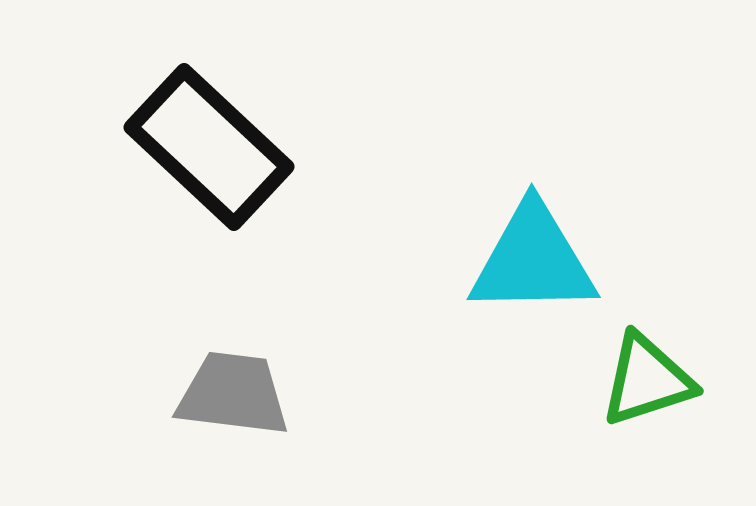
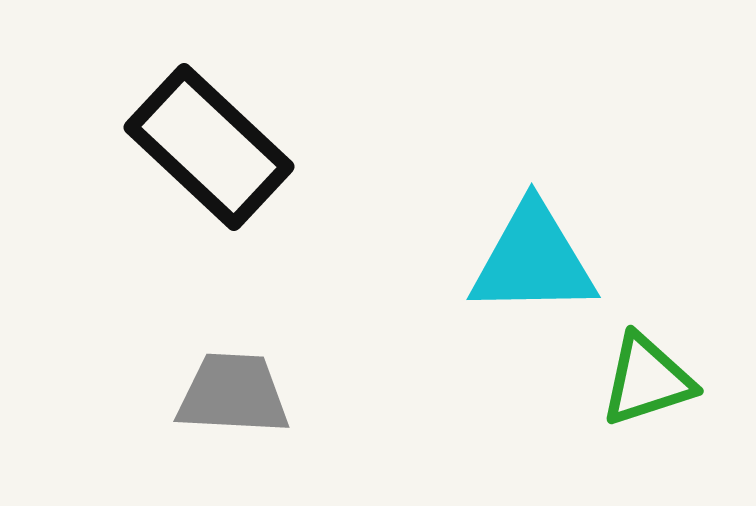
gray trapezoid: rotated 4 degrees counterclockwise
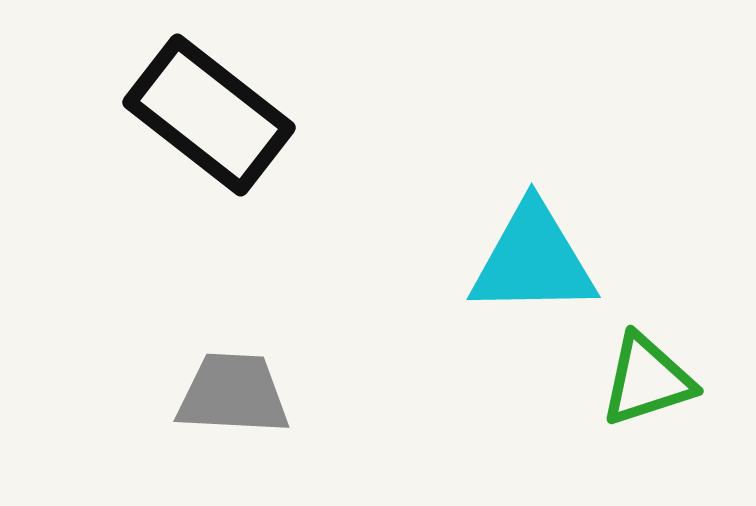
black rectangle: moved 32 px up; rotated 5 degrees counterclockwise
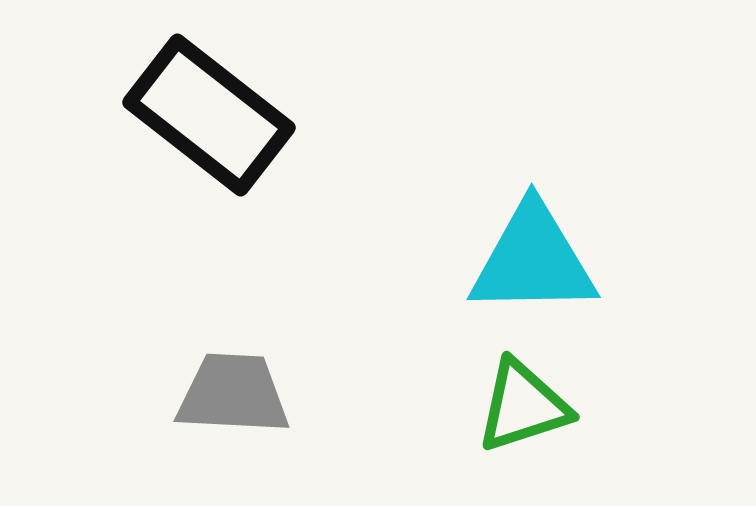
green triangle: moved 124 px left, 26 px down
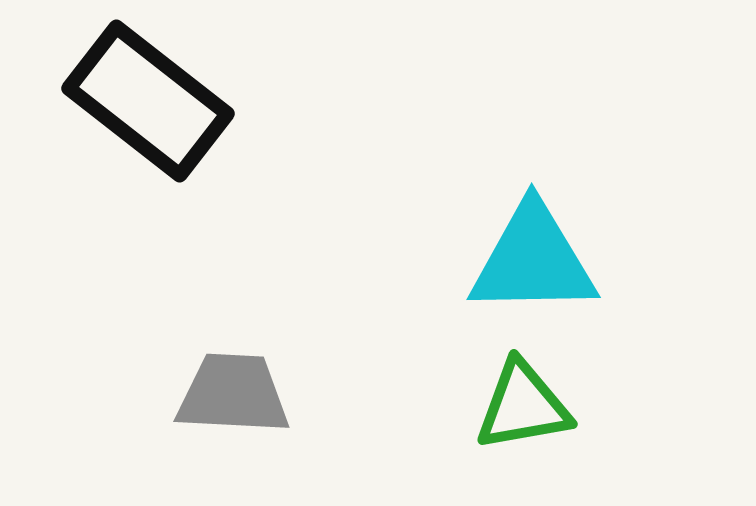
black rectangle: moved 61 px left, 14 px up
green triangle: rotated 8 degrees clockwise
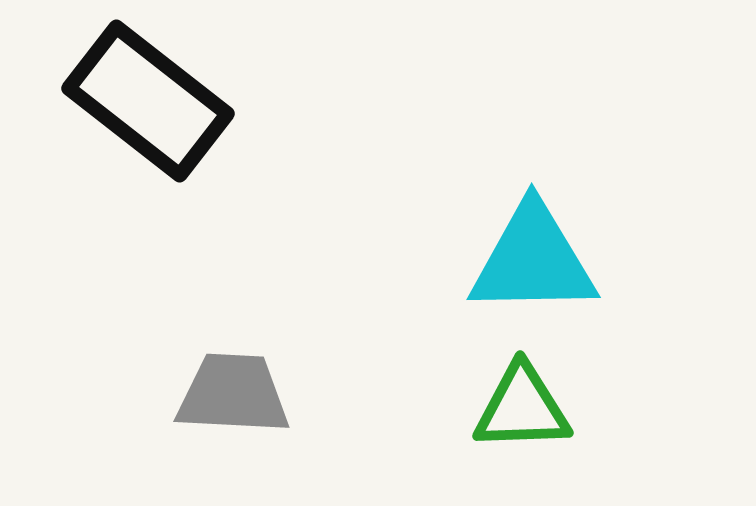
green triangle: moved 1 px left, 2 px down; rotated 8 degrees clockwise
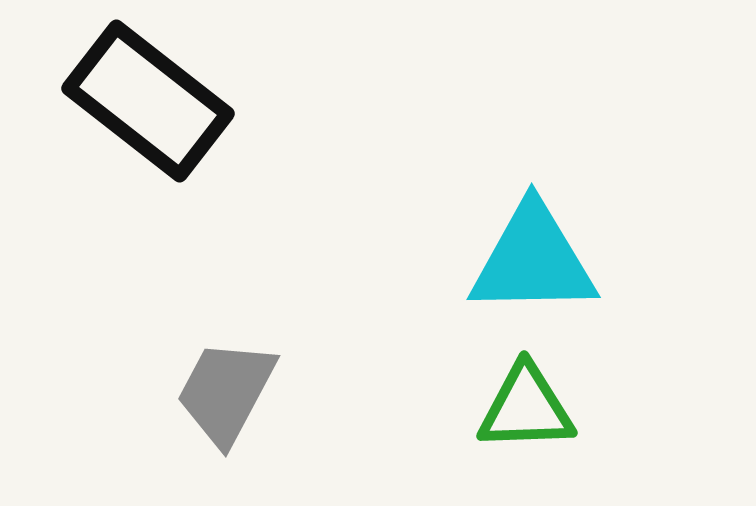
gray trapezoid: moved 7 px left, 2 px up; rotated 65 degrees counterclockwise
green triangle: moved 4 px right
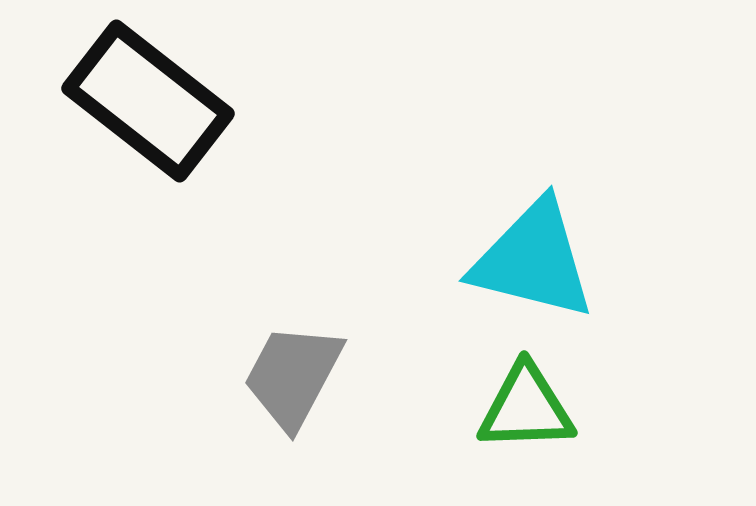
cyan triangle: rotated 15 degrees clockwise
gray trapezoid: moved 67 px right, 16 px up
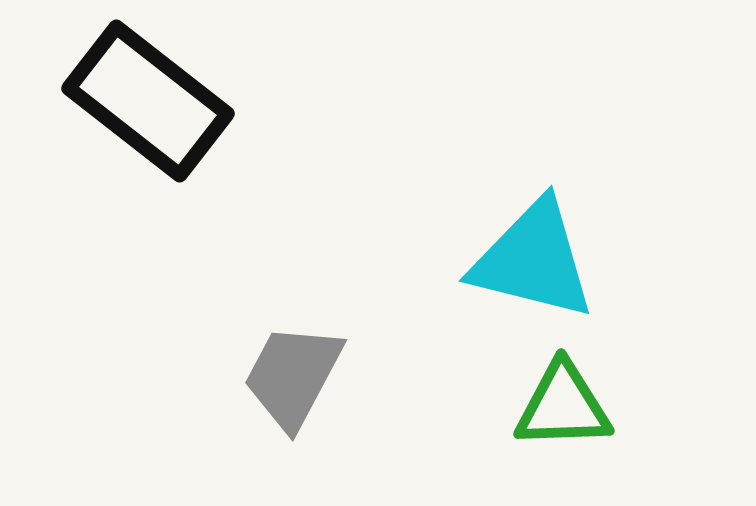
green triangle: moved 37 px right, 2 px up
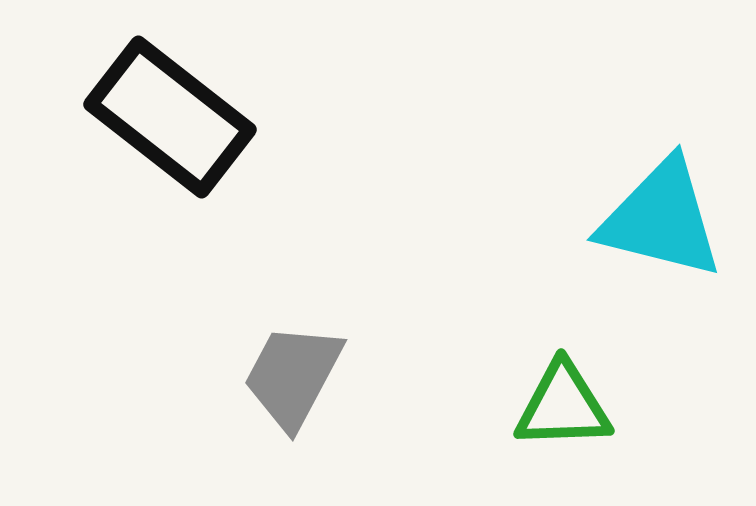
black rectangle: moved 22 px right, 16 px down
cyan triangle: moved 128 px right, 41 px up
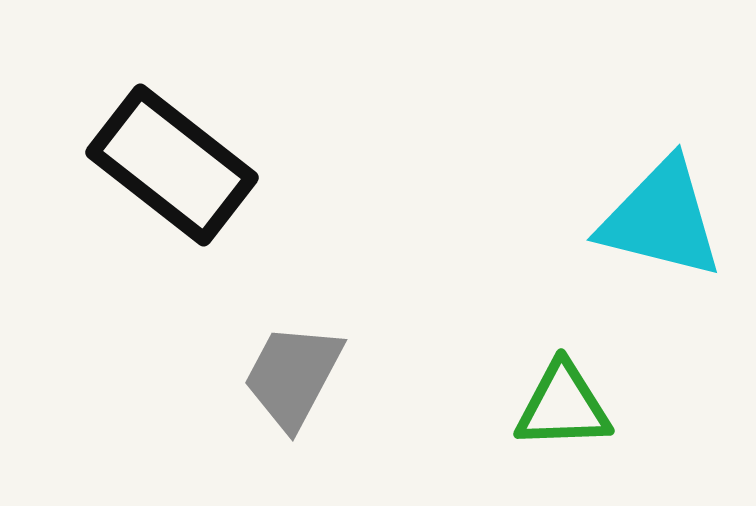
black rectangle: moved 2 px right, 48 px down
